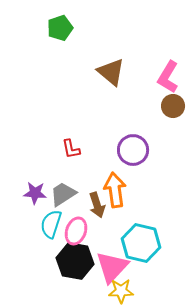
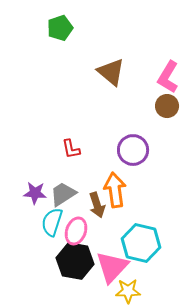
brown circle: moved 6 px left
cyan semicircle: moved 1 px right, 2 px up
yellow star: moved 7 px right
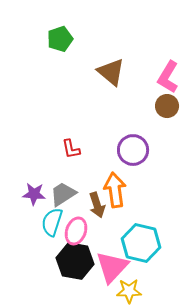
green pentagon: moved 11 px down
purple star: moved 1 px left, 1 px down
yellow star: moved 1 px right
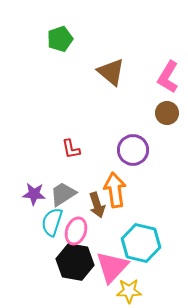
brown circle: moved 7 px down
black hexagon: moved 1 px down
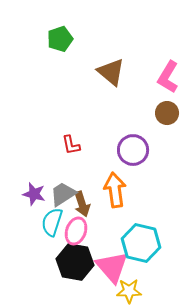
red L-shape: moved 4 px up
purple star: rotated 10 degrees clockwise
brown arrow: moved 15 px left, 1 px up
pink triangle: rotated 24 degrees counterclockwise
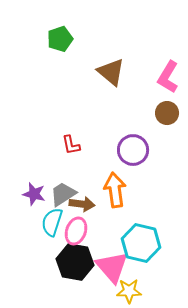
brown arrow: rotated 65 degrees counterclockwise
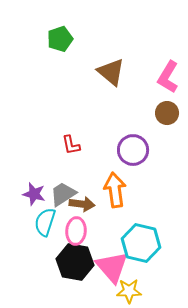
cyan semicircle: moved 7 px left
pink ellipse: rotated 16 degrees counterclockwise
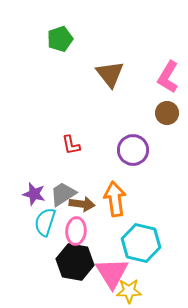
brown triangle: moved 1 px left, 2 px down; rotated 12 degrees clockwise
orange arrow: moved 9 px down
pink triangle: moved 6 px down; rotated 9 degrees clockwise
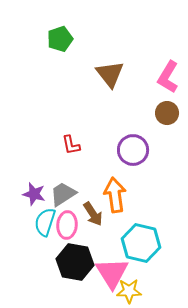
orange arrow: moved 4 px up
brown arrow: moved 11 px right, 10 px down; rotated 50 degrees clockwise
pink ellipse: moved 9 px left, 6 px up
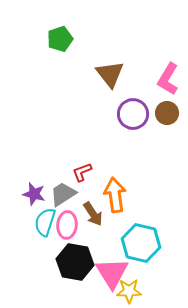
pink L-shape: moved 2 px down
red L-shape: moved 11 px right, 27 px down; rotated 80 degrees clockwise
purple circle: moved 36 px up
